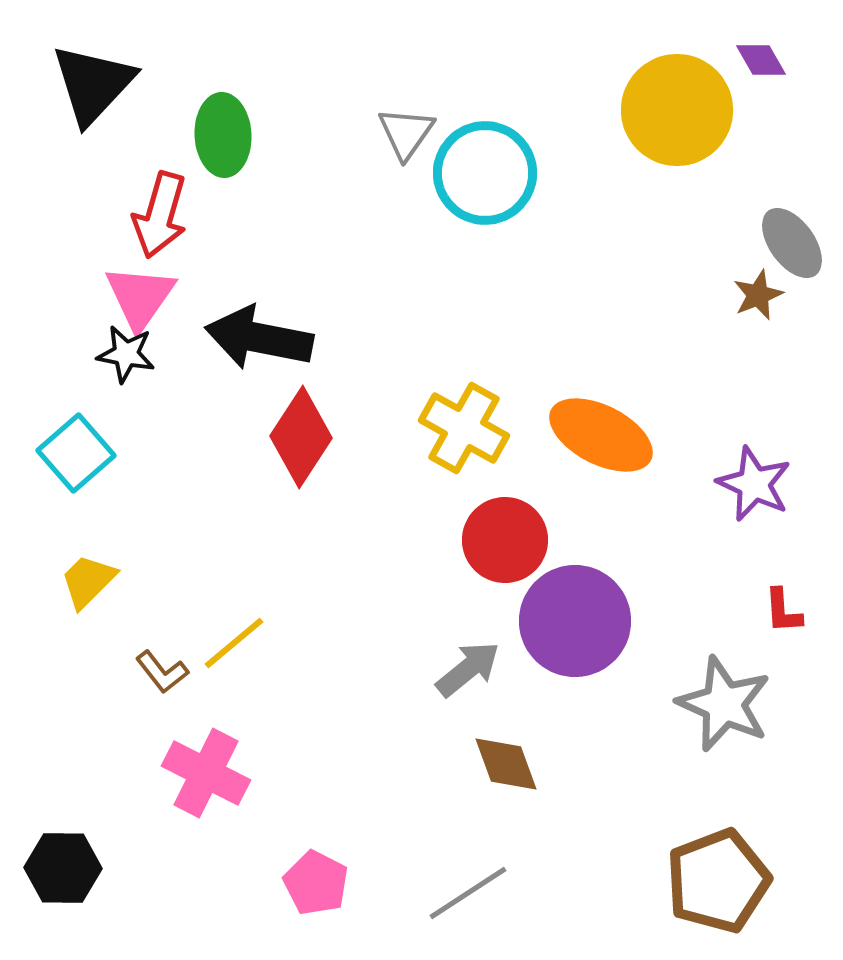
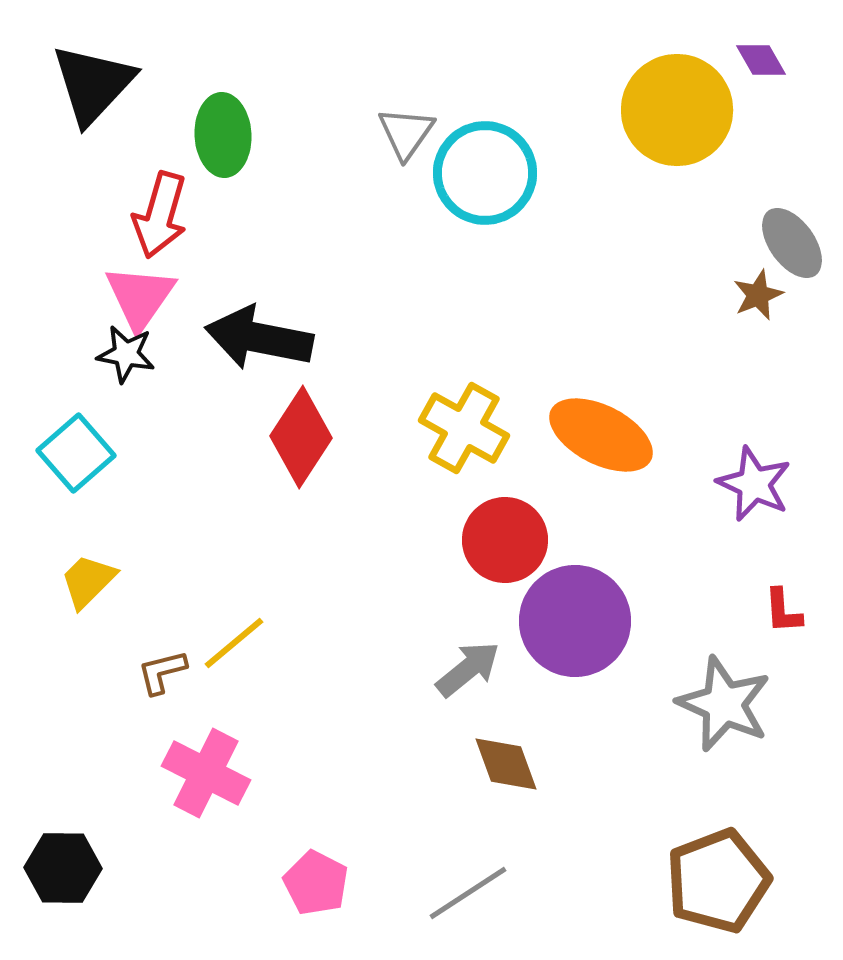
brown L-shape: rotated 114 degrees clockwise
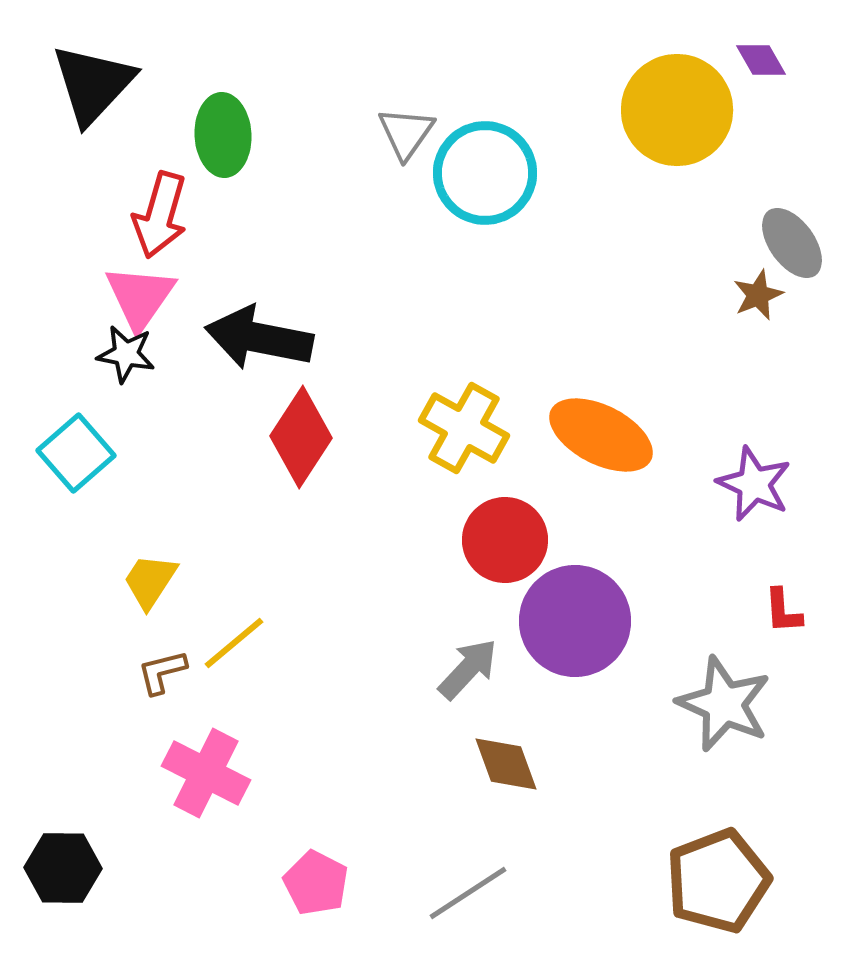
yellow trapezoid: moved 62 px right; rotated 12 degrees counterclockwise
gray arrow: rotated 8 degrees counterclockwise
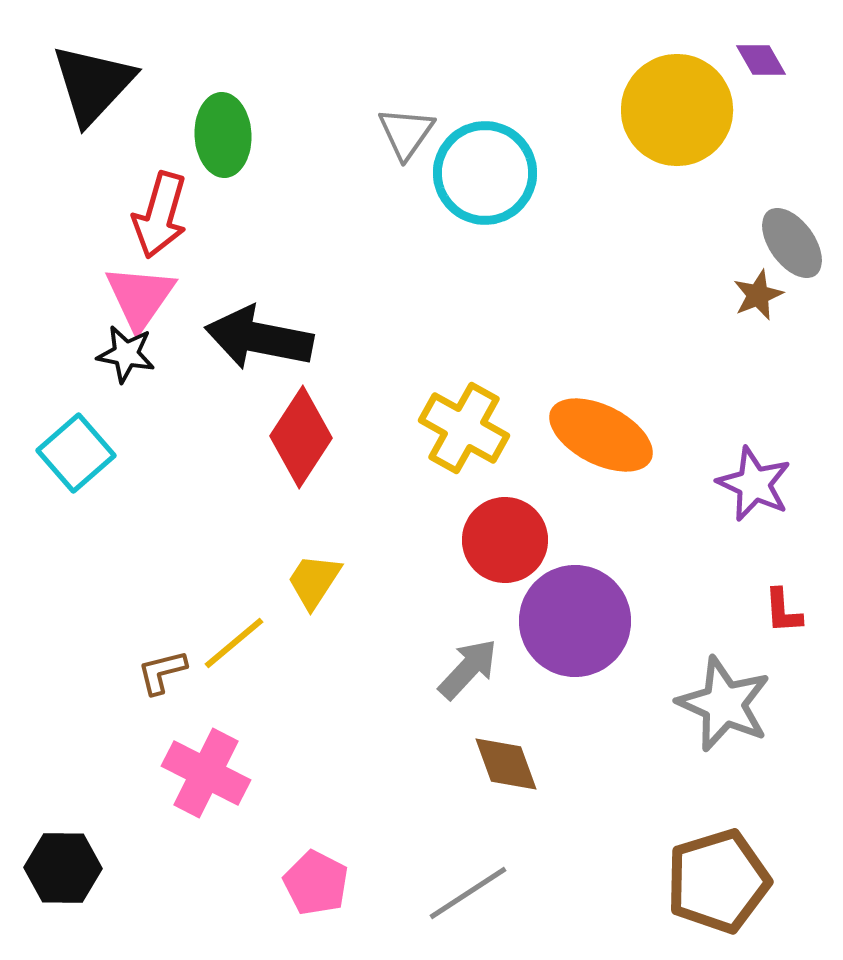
yellow trapezoid: moved 164 px right
brown pentagon: rotated 4 degrees clockwise
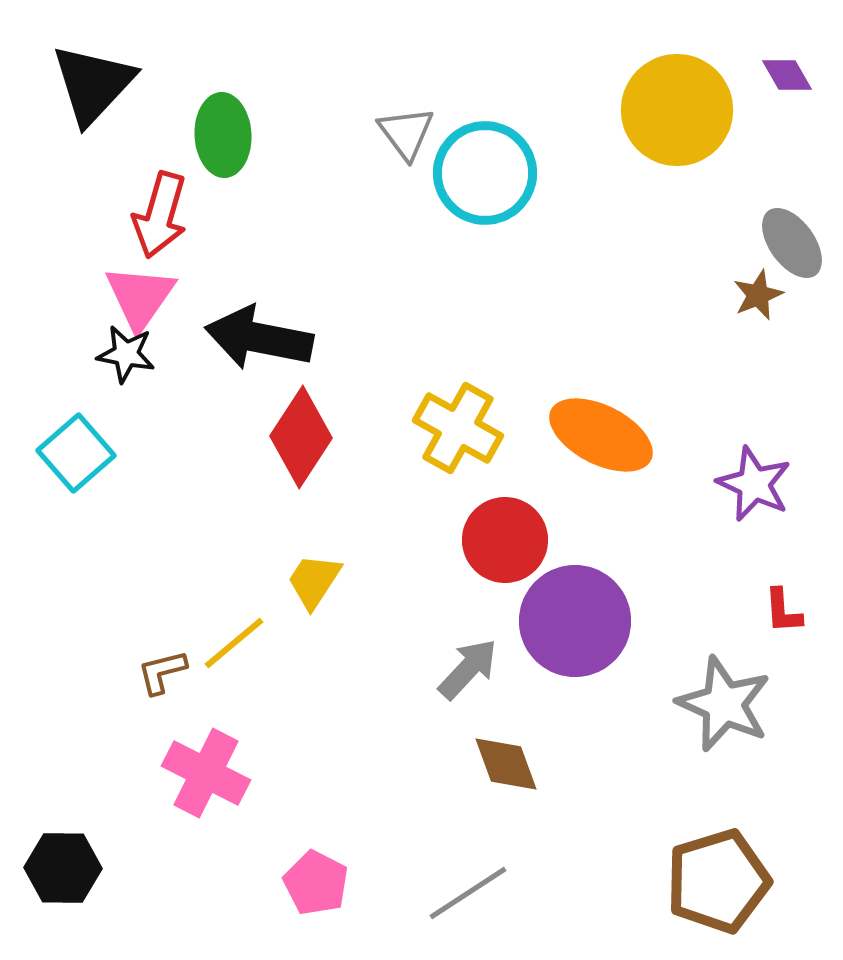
purple diamond: moved 26 px right, 15 px down
gray triangle: rotated 12 degrees counterclockwise
yellow cross: moved 6 px left
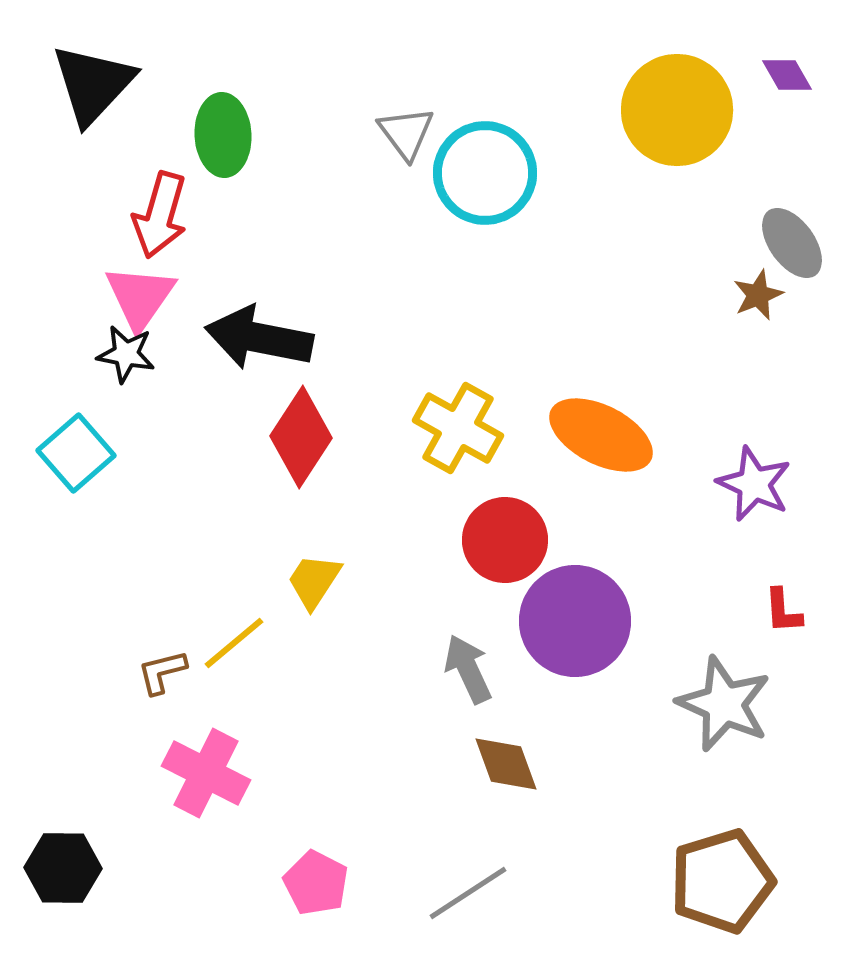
gray arrow: rotated 68 degrees counterclockwise
brown pentagon: moved 4 px right
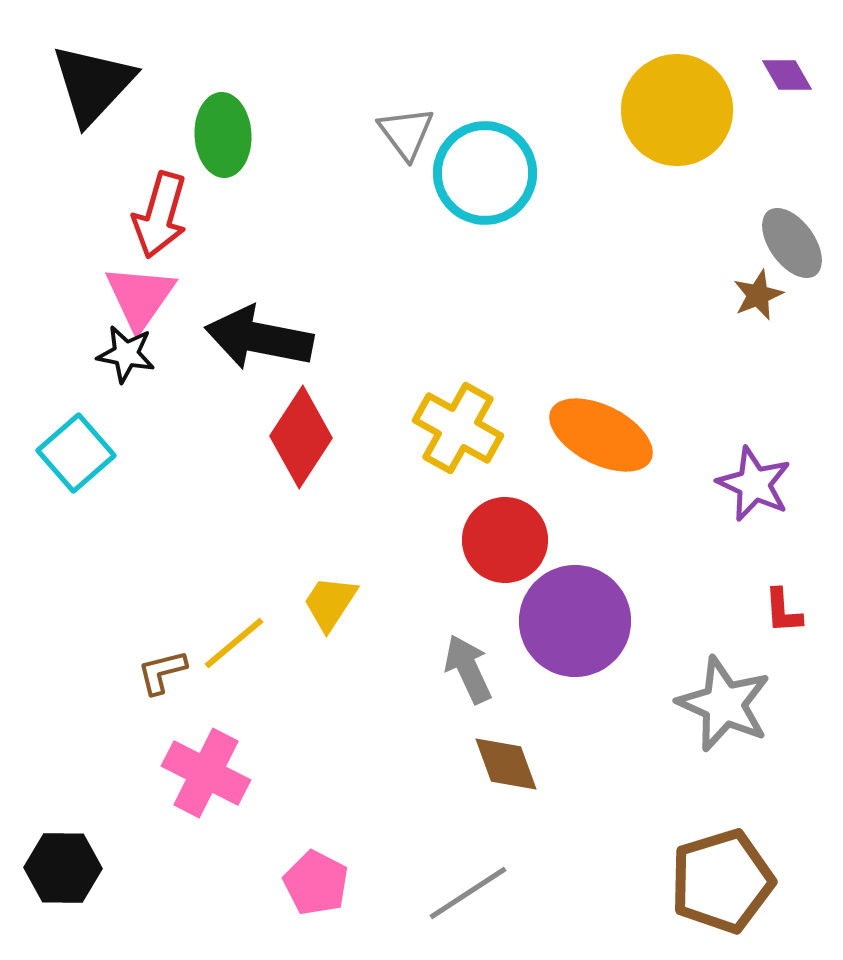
yellow trapezoid: moved 16 px right, 22 px down
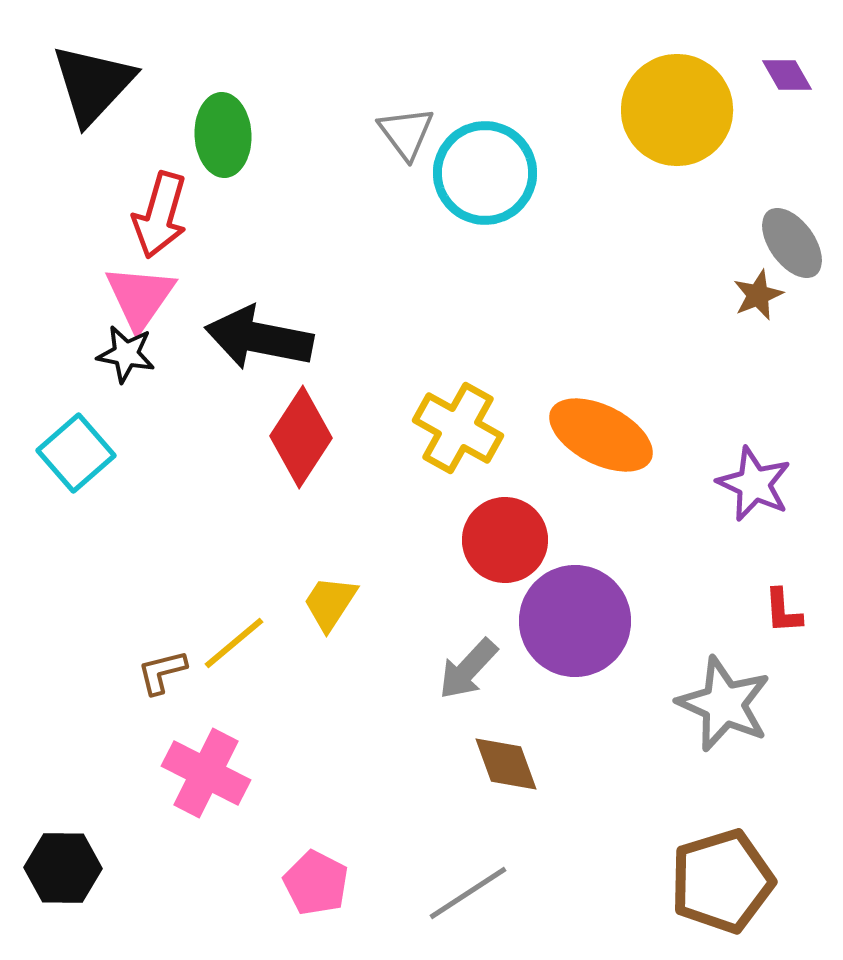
gray arrow: rotated 112 degrees counterclockwise
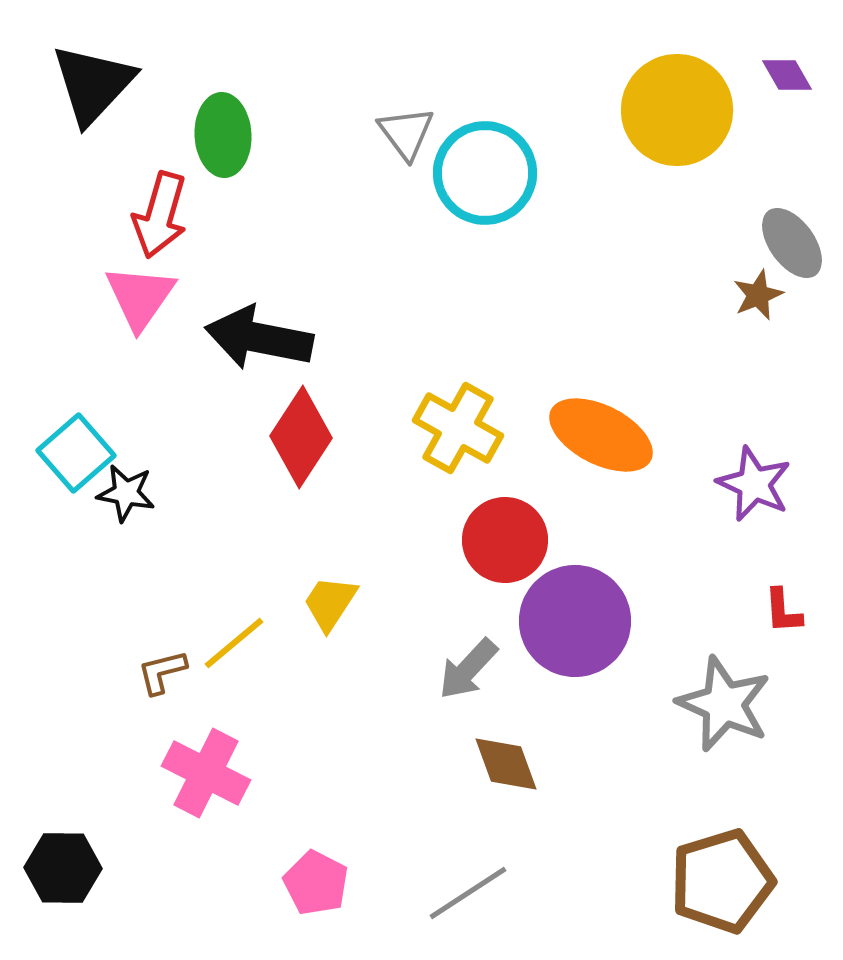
black star: moved 139 px down
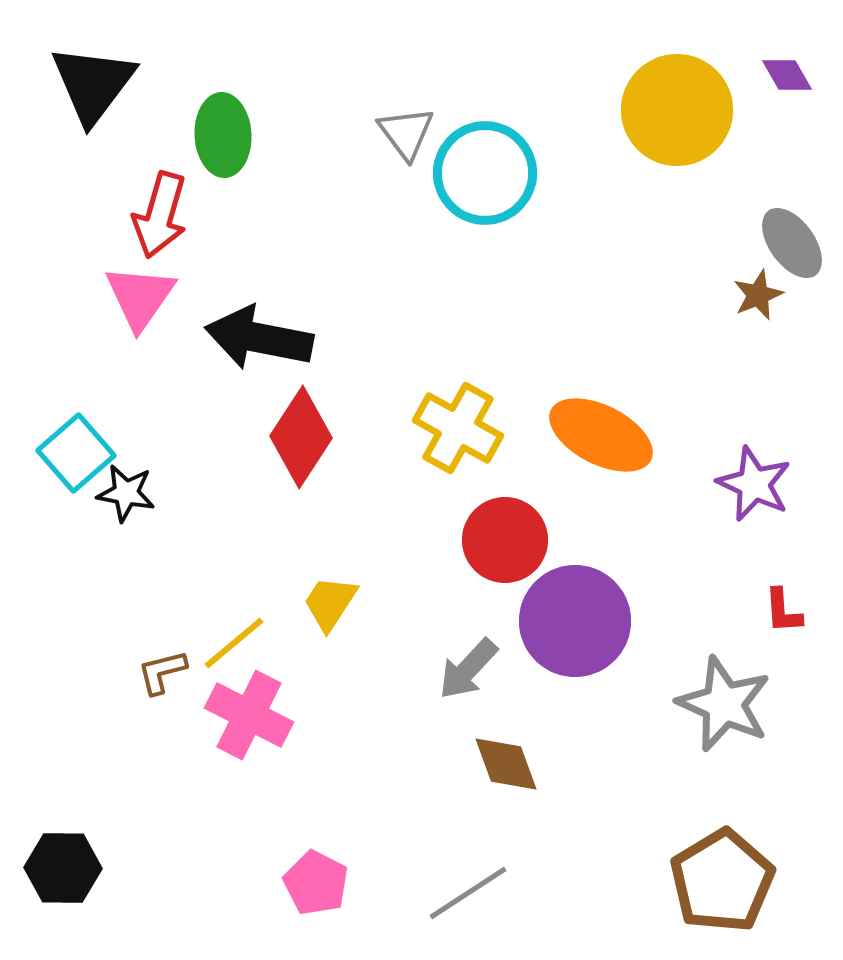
black triangle: rotated 6 degrees counterclockwise
pink cross: moved 43 px right, 58 px up
brown pentagon: rotated 14 degrees counterclockwise
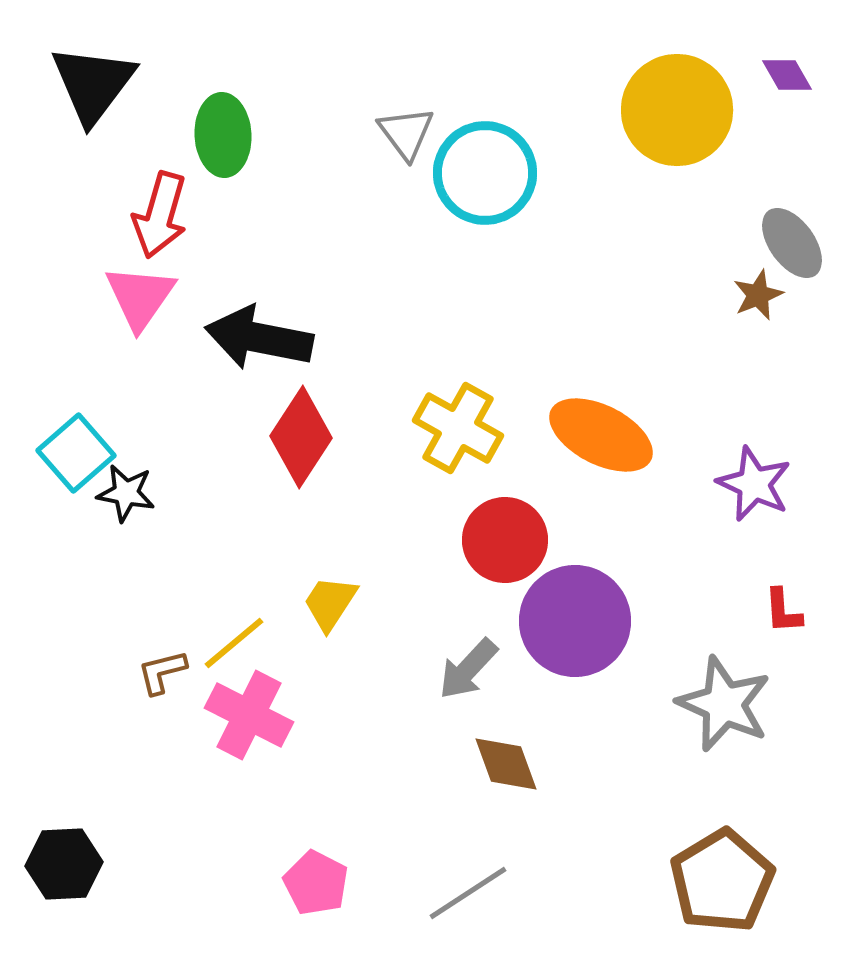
black hexagon: moved 1 px right, 4 px up; rotated 4 degrees counterclockwise
